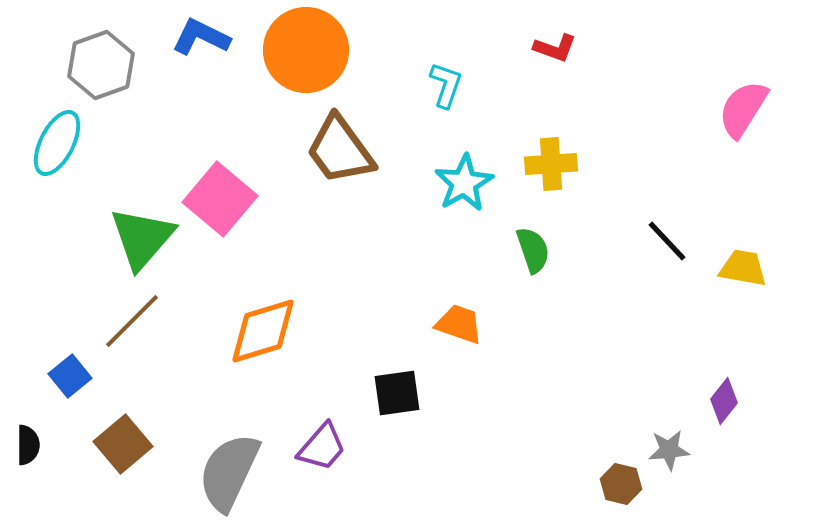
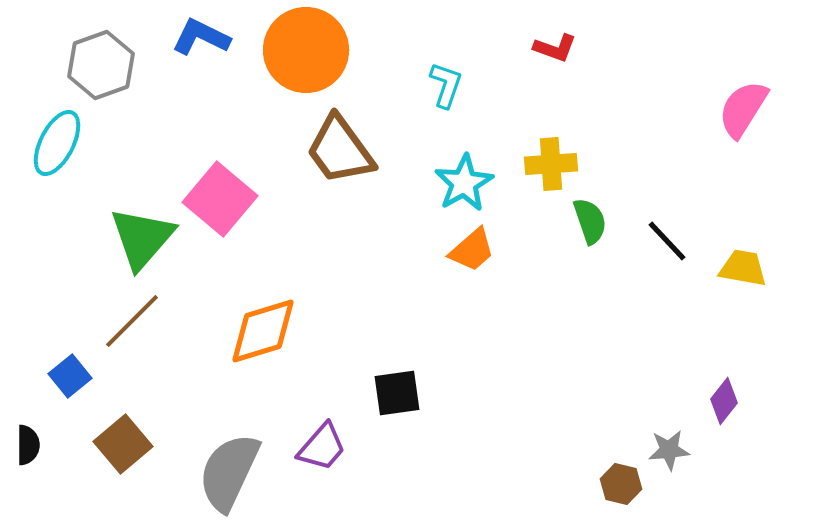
green semicircle: moved 57 px right, 29 px up
orange trapezoid: moved 13 px right, 74 px up; rotated 120 degrees clockwise
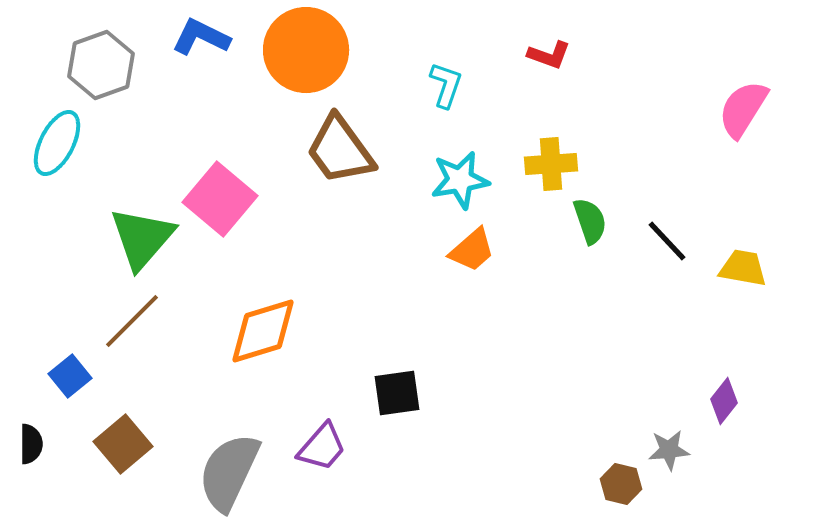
red L-shape: moved 6 px left, 7 px down
cyan star: moved 4 px left, 3 px up; rotated 20 degrees clockwise
black semicircle: moved 3 px right, 1 px up
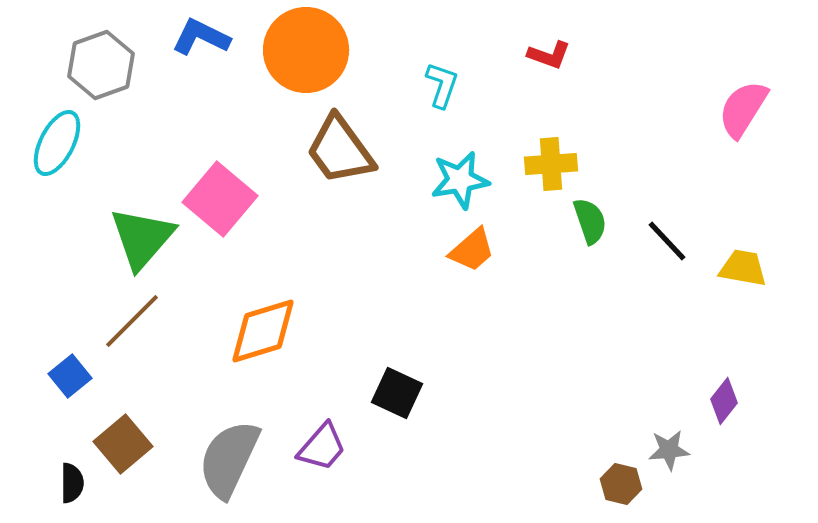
cyan L-shape: moved 4 px left
black square: rotated 33 degrees clockwise
black semicircle: moved 41 px right, 39 px down
gray semicircle: moved 13 px up
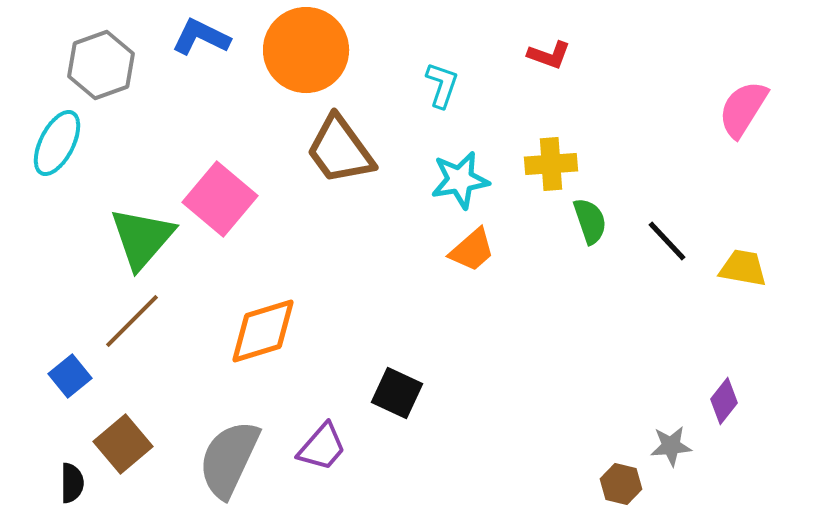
gray star: moved 2 px right, 4 px up
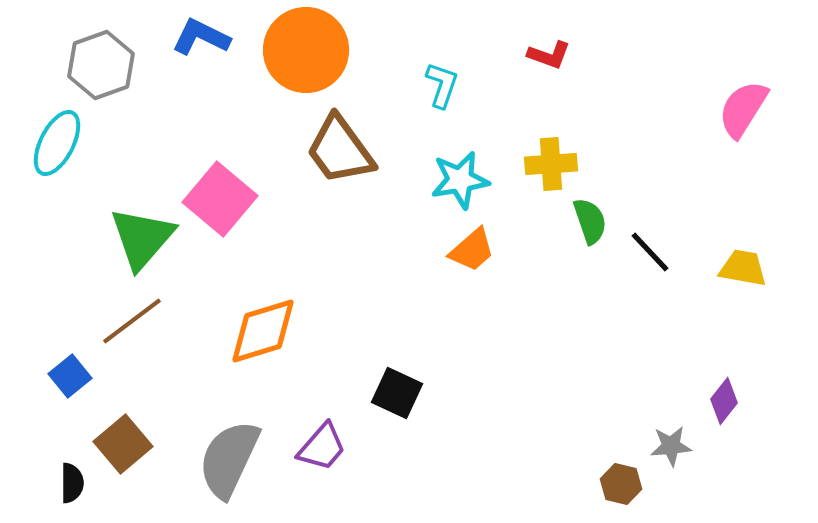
black line: moved 17 px left, 11 px down
brown line: rotated 8 degrees clockwise
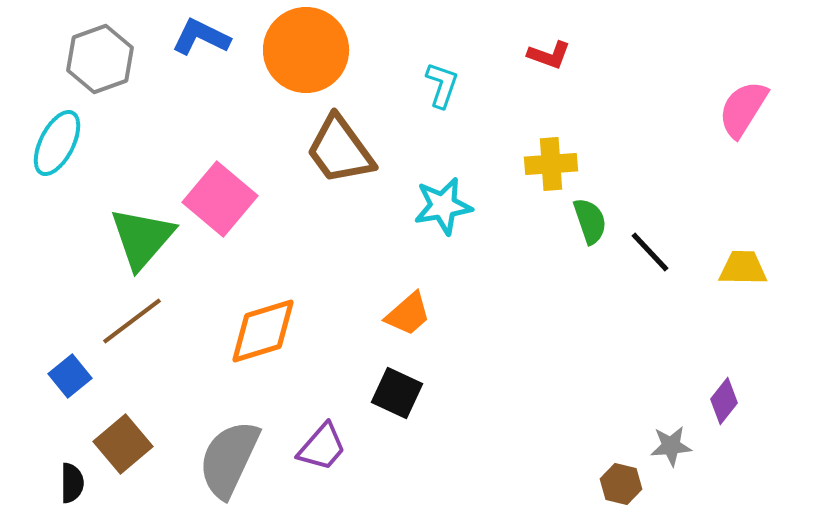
gray hexagon: moved 1 px left, 6 px up
cyan star: moved 17 px left, 26 px down
orange trapezoid: moved 64 px left, 64 px down
yellow trapezoid: rotated 9 degrees counterclockwise
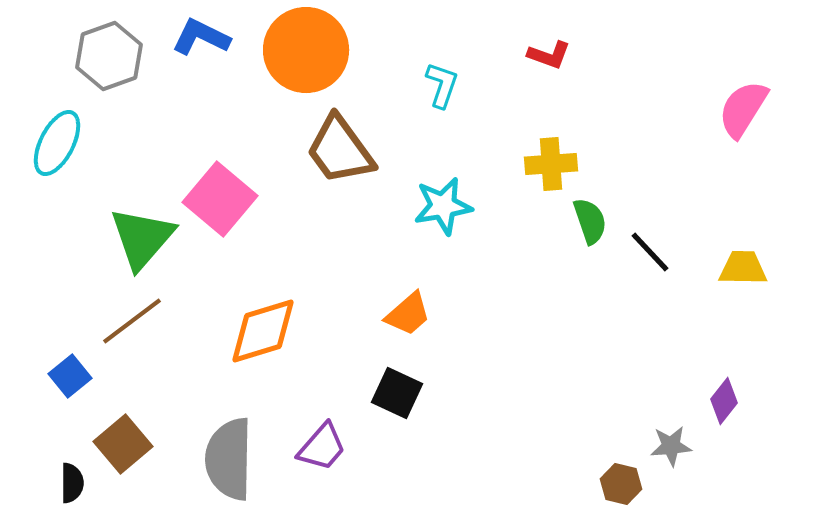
gray hexagon: moved 9 px right, 3 px up
gray semicircle: rotated 24 degrees counterclockwise
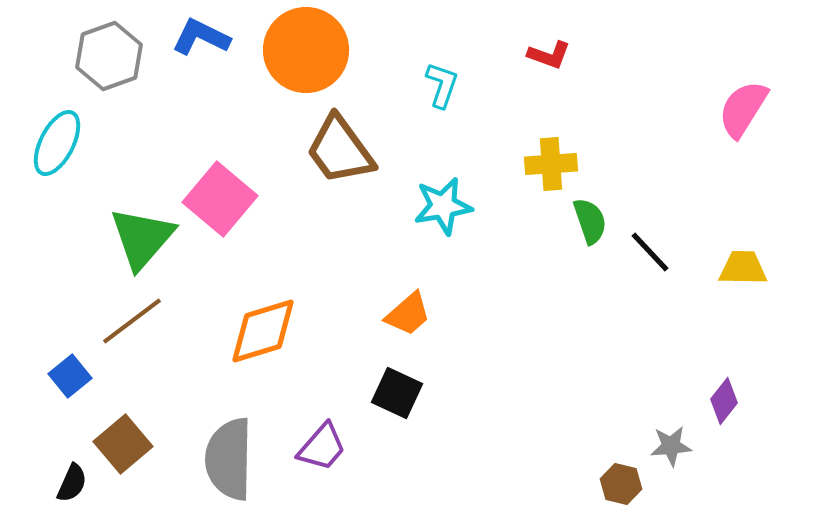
black semicircle: rotated 24 degrees clockwise
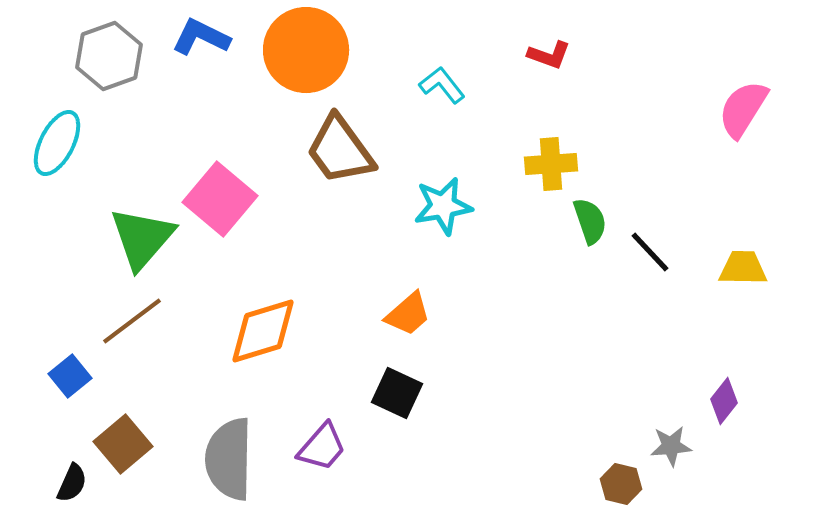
cyan L-shape: rotated 57 degrees counterclockwise
